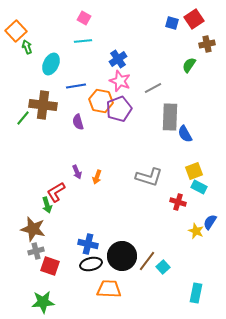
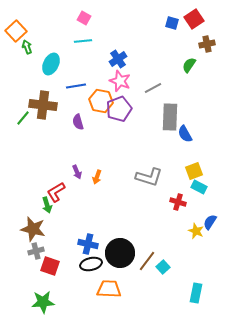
black circle at (122, 256): moved 2 px left, 3 px up
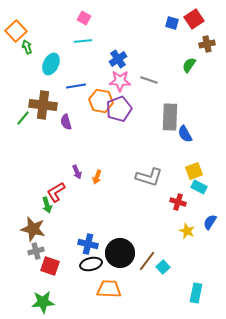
pink star at (120, 81): rotated 20 degrees counterclockwise
gray line at (153, 88): moved 4 px left, 8 px up; rotated 48 degrees clockwise
purple semicircle at (78, 122): moved 12 px left
yellow star at (196, 231): moved 9 px left
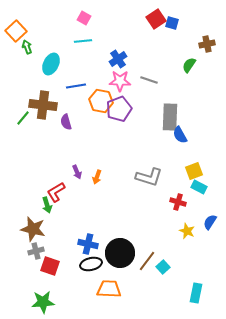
red square at (194, 19): moved 38 px left
blue semicircle at (185, 134): moved 5 px left, 1 px down
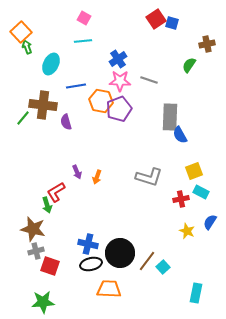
orange square at (16, 31): moved 5 px right, 1 px down
cyan rectangle at (199, 187): moved 2 px right, 5 px down
red cross at (178, 202): moved 3 px right, 3 px up; rotated 28 degrees counterclockwise
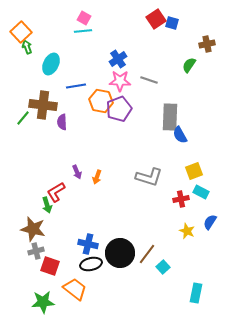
cyan line at (83, 41): moved 10 px up
purple semicircle at (66, 122): moved 4 px left; rotated 14 degrees clockwise
brown line at (147, 261): moved 7 px up
orange trapezoid at (109, 289): moved 34 px left; rotated 35 degrees clockwise
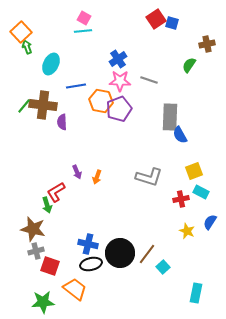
green line at (23, 118): moved 1 px right, 12 px up
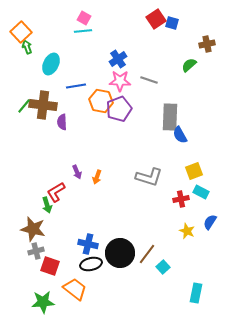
green semicircle at (189, 65): rotated 14 degrees clockwise
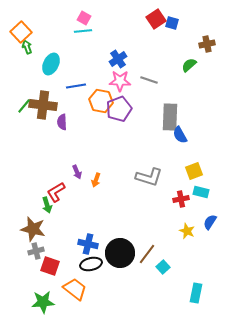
orange arrow at (97, 177): moved 1 px left, 3 px down
cyan rectangle at (201, 192): rotated 14 degrees counterclockwise
